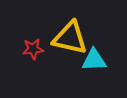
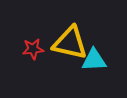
yellow triangle: moved 5 px down
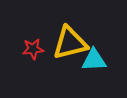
yellow triangle: rotated 27 degrees counterclockwise
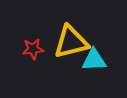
yellow triangle: moved 1 px right, 1 px up
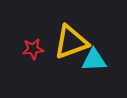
yellow triangle: rotated 6 degrees counterclockwise
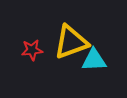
red star: moved 1 px left, 1 px down
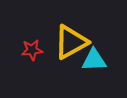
yellow triangle: rotated 9 degrees counterclockwise
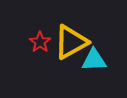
red star: moved 8 px right, 8 px up; rotated 30 degrees counterclockwise
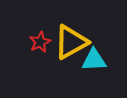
red star: rotated 10 degrees clockwise
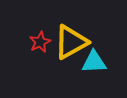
cyan triangle: moved 2 px down
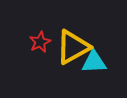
yellow triangle: moved 2 px right, 5 px down
